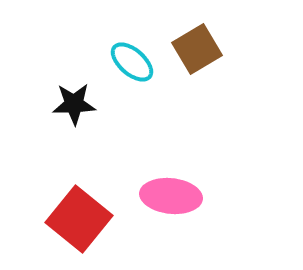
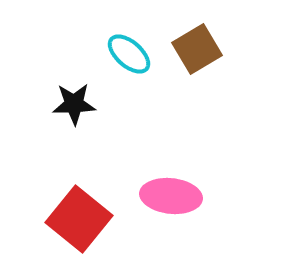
cyan ellipse: moved 3 px left, 8 px up
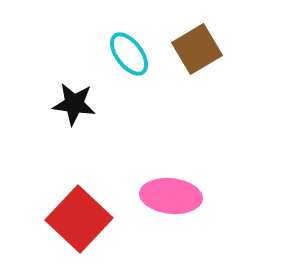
cyan ellipse: rotated 12 degrees clockwise
black star: rotated 9 degrees clockwise
red square: rotated 4 degrees clockwise
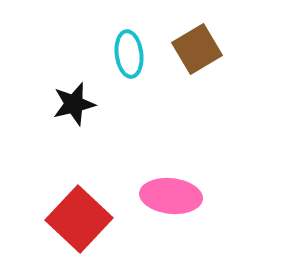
cyan ellipse: rotated 30 degrees clockwise
black star: rotated 21 degrees counterclockwise
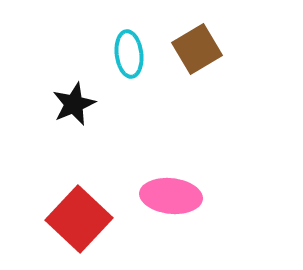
black star: rotated 9 degrees counterclockwise
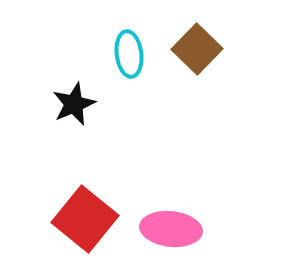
brown square: rotated 15 degrees counterclockwise
pink ellipse: moved 33 px down
red square: moved 6 px right; rotated 4 degrees counterclockwise
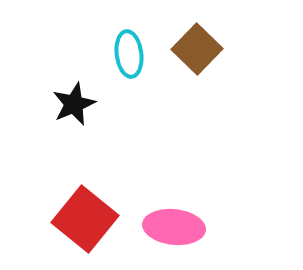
pink ellipse: moved 3 px right, 2 px up
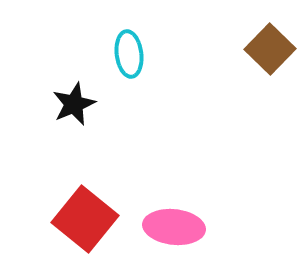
brown square: moved 73 px right
